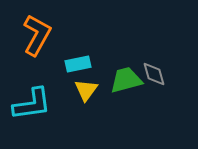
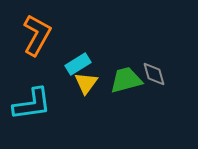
cyan rectangle: rotated 20 degrees counterclockwise
yellow triangle: moved 7 px up
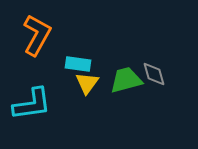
cyan rectangle: rotated 40 degrees clockwise
yellow triangle: moved 1 px right
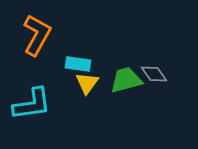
gray diamond: rotated 20 degrees counterclockwise
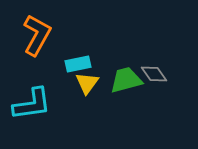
cyan rectangle: rotated 20 degrees counterclockwise
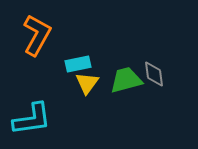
gray diamond: rotated 28 degrees clockwise
cyan L-shape: moved 15 px down
